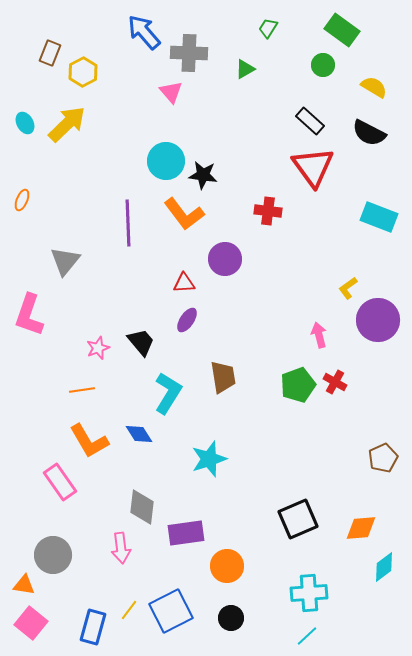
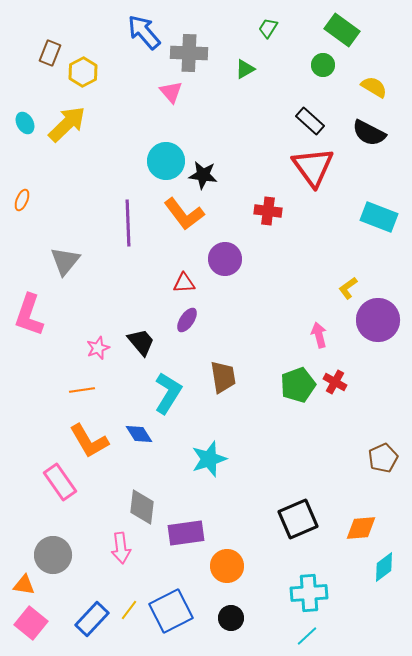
blue rectangle at (93, 627): moved 1 px left, 8 px up; rotated 28 degrees clockwise
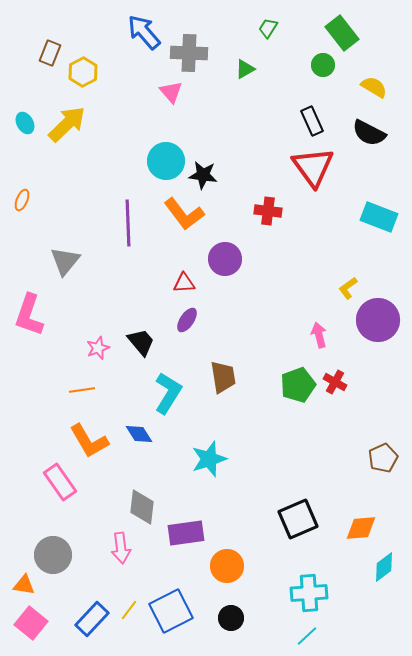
green rectangle at (342, 30): moved 3 px down; rotated 16 degrees clockwise
black rectangle at (310, 121): moved 2 px right; rotated 24 degrees clockwise
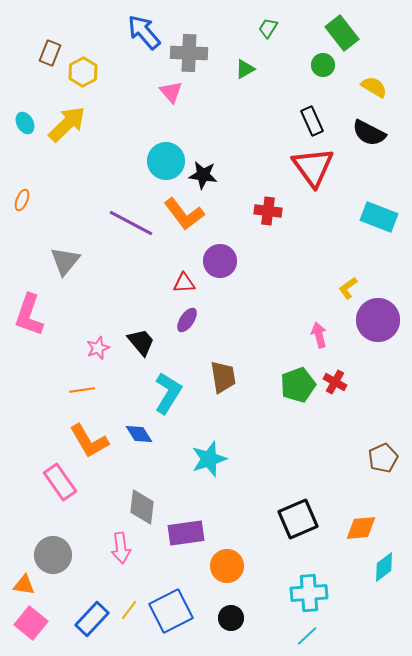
purple line at (128, 223): moved 3 px right; rotated 60 degrees counterclockwise
purple circle at (225, 259): moved 5 px left, 2 px down
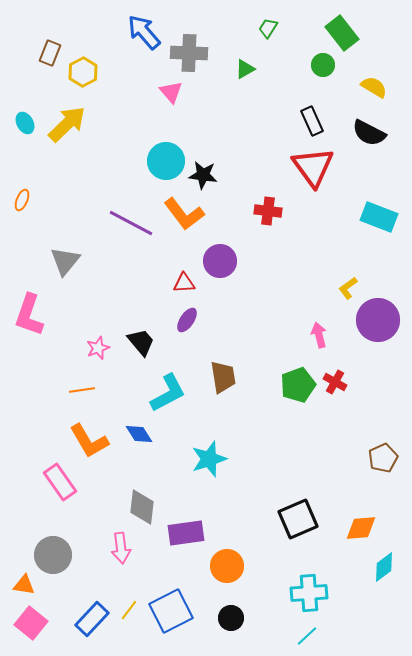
cyan L-shape at (168, 393): rotated 30 degrees clockwise
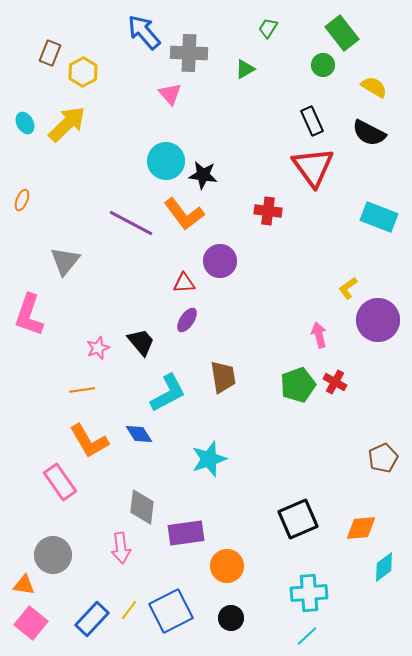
pink triangle at (171, 92): moved 1 px left, 2 px down
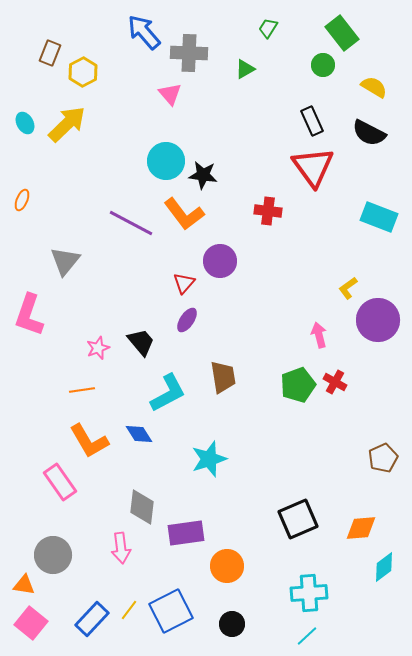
red triangle at (184, 283): rotated 45 degrees counterclockwise
black circle at (231, 618): moved 1 px right, 6 px down
